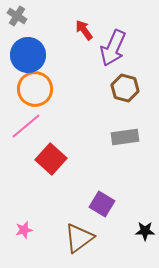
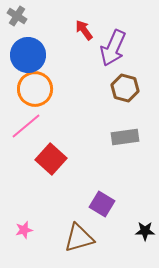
brown triangle: rotated 20 degrees clockwise
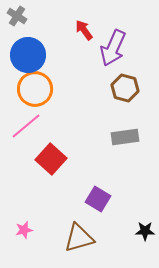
purple square: moved 4 px left, 5 px up
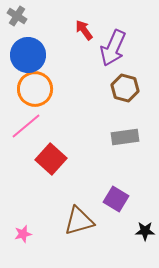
purple square: moved 18 px right
pink star: moved 1 px left, 4 px down
brown triangle: moved 17 px up
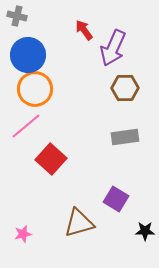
gray cross: rotated 18 degrees counterclockwise
brown hexagon: rotated 16 degrees counterclockwise
brown triangle: moved 2 px down
